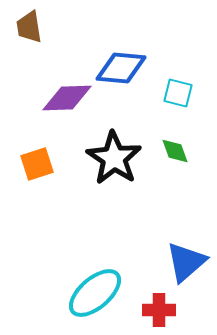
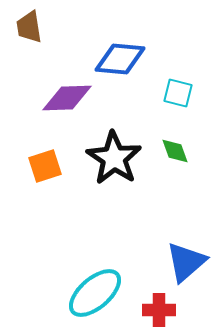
blue diamond: moved 1 px left, 9 px up
orange square: moved 8 px right, 2 px down
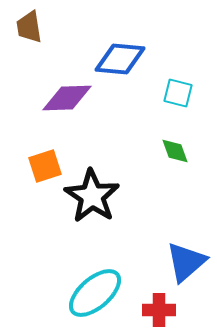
black star: moved 22 px left, 38 px down
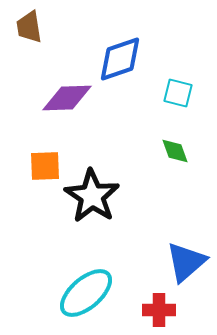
blue diamond: rotated 24 degrees counterclockwise
orange square: rotated 16 degrees clockwise
cyan ellipse: moved 9 px left
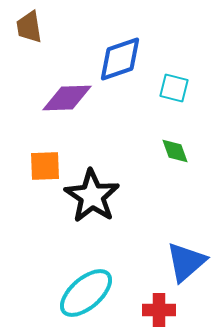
cyan square: moved 4 px left, 5 px up
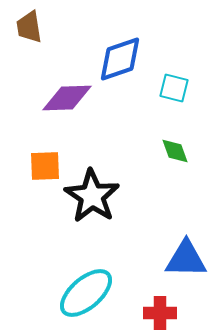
blue triangle: moved 3 px up; rotated 42 degrees clockwise
red cross: moved 1 px right, 3 px down
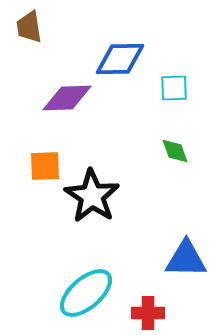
blue diamond: rotated 18 degrees clockwise
cyan square: rotated 16 degrees counterclockwise
red cross: moved 12 px left
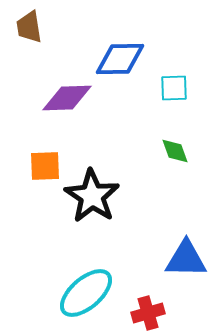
red cross: rotated 16 degrees counterclockwise
